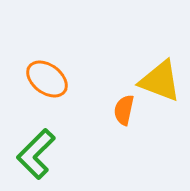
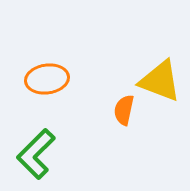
orange ellipse: rotated 45 degrees counterclockwise
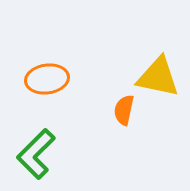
yellow triangle: moved 2 px left, 4 px up; rotated 9 degrees counterclockwise
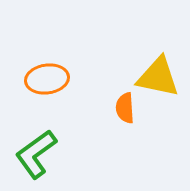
orange semicircle: moved 1 px right, 2 px up; rotated 16 degrees counterclockwise
green L-shape: rotated 9 degrees clockwise
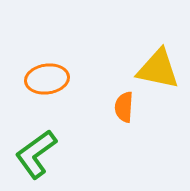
yellow triangle: moved 8 px up
orange semicircle: moved 1 px left, 1 px up; rotated 8 degrees clockwise
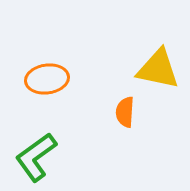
orange semicircle: moved 1 px right, 5 px down
green L-shape: moved 3 px down
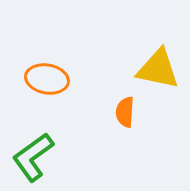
orange ellipse: rotated 18 degrees clockwise
green L-shape: moved 3 px left
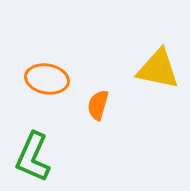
orange semicircle: moved 27 px left, 7 px up; rotated 12 degrees clockwise
green L-shape: rotated 30 degrees counterclockwise
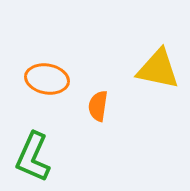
orange semicircle: moved 1 px down; rotated 8 degrees counterclockwise
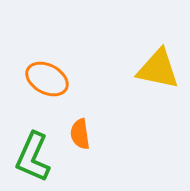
orange ellipse: rotated 18 degrees clockwise
orange semicircle: moved 18 px left, 28 px down; rotated 16 degrees counterclockwise
